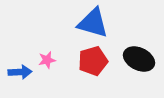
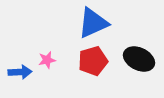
blue triangle: rotated 40 degrees counterclockwise
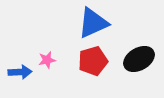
black ellipse: rotated 56 degrees counterclockwise
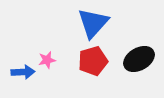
blue triangle: rotated 24 degrees counterclockwise
blue arrow: moved 3 px right
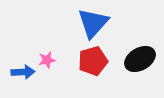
black ellipse: moved 1 px right
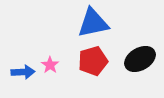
blue triangle: rotated 36 degrees clockwise
pink star: moved 3 px right, 5 px down; rotated 24 degrees counterclockwise
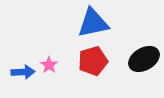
black ellipse: moved 4 px right
pink star: moved 1 px left
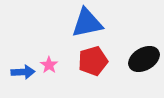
blue triangle: moved 6 px left
